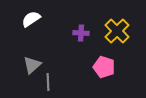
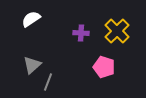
gray line: rotated 24 degrees clockwise
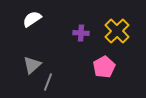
white semicircle: moved 1 px right
pink pentagon: rotated 25 degrees clockwise
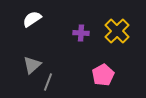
pink pentagon: moved 1 px left, 8 px down
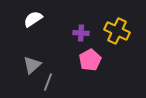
white semicircle: moved 1 px right
yellow cross: rotated 20 degrees counterclockwise
pink pentagon: moved 13 px left, 15 px up
